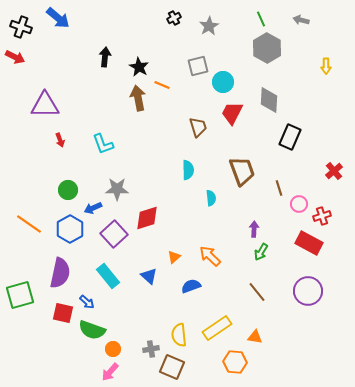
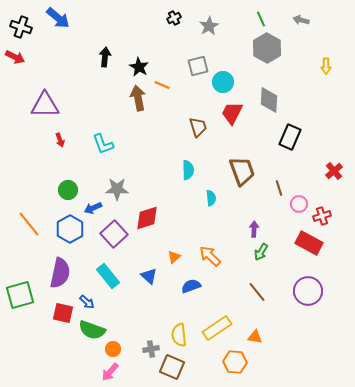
orange line at (29, 224): rotated 16 degrees clockwise
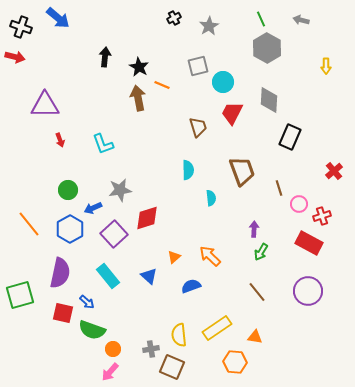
red arrow at (15, 57): rotated 12 degrees counterclockwise
gray star at (117, 189): moved 3 px right, 1 px down; rotated 10 degrees counterclockwise
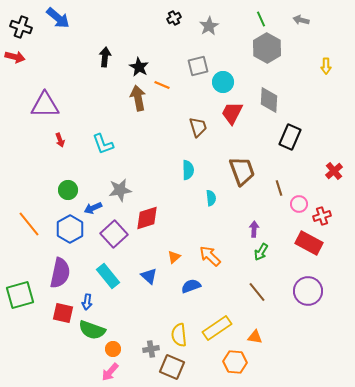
blue arrow at (87, 302): rotated 56 degrees clockwise
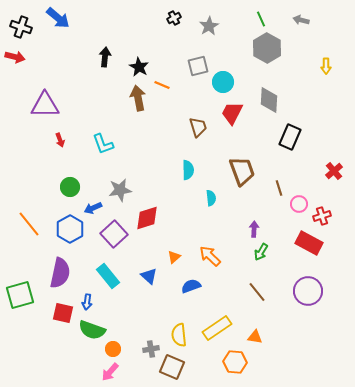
green circle at (68, 190): moved 2 px right, 3 px up
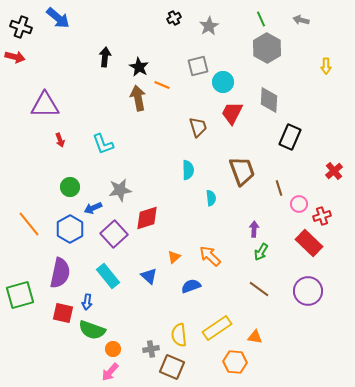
red rectangle at (309, 243): rotated 16 degrees clockwise
brown line at (257, 292): moved 2 px right, 3 px up; rotated 15 degrees counterclockwise
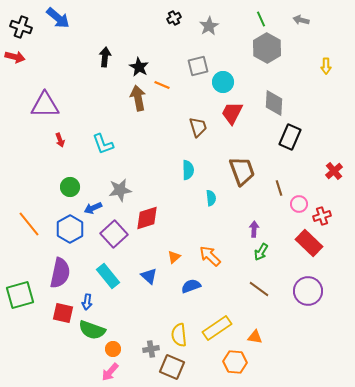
gray diamond at (269, 100): moved 5 px right, 3 px down
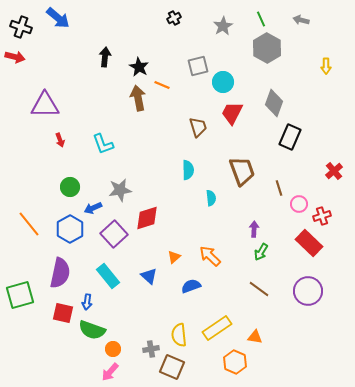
gray star at (209, 26): moved 14 px right
gray diamond at (274, 103): rotated 16 degrees clockwise
orange hexagon at (235, 362): rotated 20 degrees clockwise
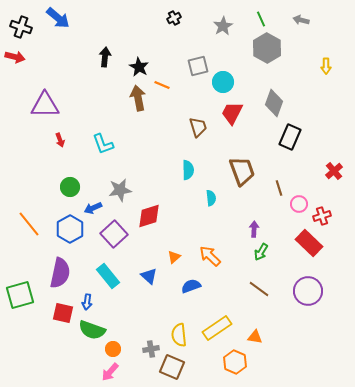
red diamond at (147, 218): moved 2 px right, 2 px up
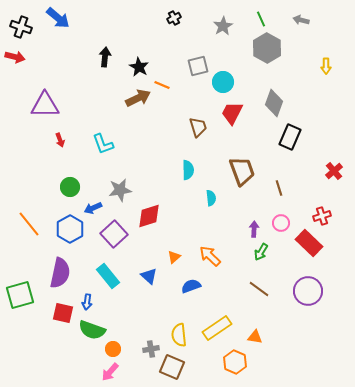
brown arrow at (138, 98): rotated 75 degrees clockwise
pink circle at (299, 204): moved 18 px left, 19 px down
